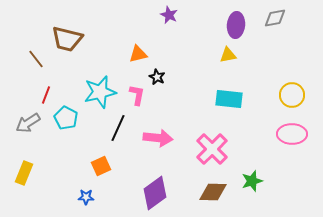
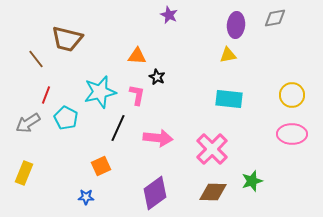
orange triangle: moved 1 px left, 2 px down; rotated 18 degrees clockwise
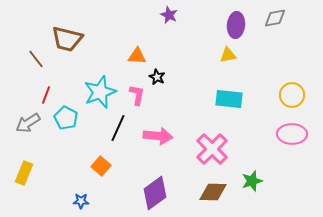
cyan star: rotated 8 degrees counterclockwise
pink arrow: moved 2 px up
orange square: rotated 24 degrees counterclockwise
blue star: moved 5 px left, 4 px down
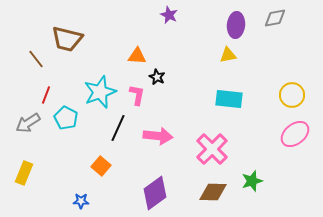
pink ellipse: moved 3 px right; rotated 40 degrees counterclockwise
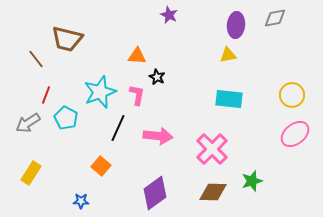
yellow rectangle: moved 7 px right; rotated 10 degrees clockwise
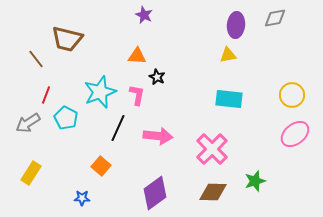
purple star: moved 25 px left
green star: moved 3 px right
blue star: moved 1 px right, 3 px up
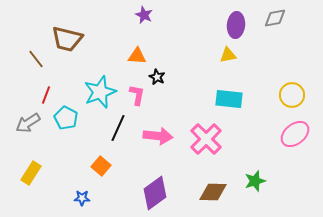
pink cross: moved 6 px left, 10 px up
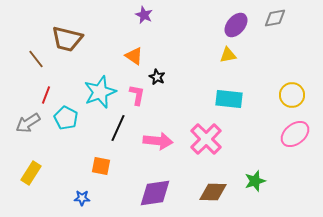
purple ellipse: rotated 35 degrees clockwise
orange triangle: moved 3 px left; rotated 30 degrees clockwise
pink arrow: moved 5 px down
orange square: rotated 30 degrees counterclockwise
purple diamond: rotated 28 degrees clockwise
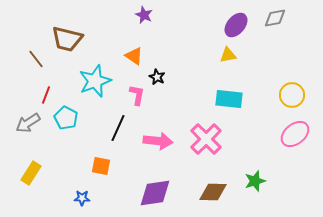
cyan star: moved 5 px left, 11 px up
